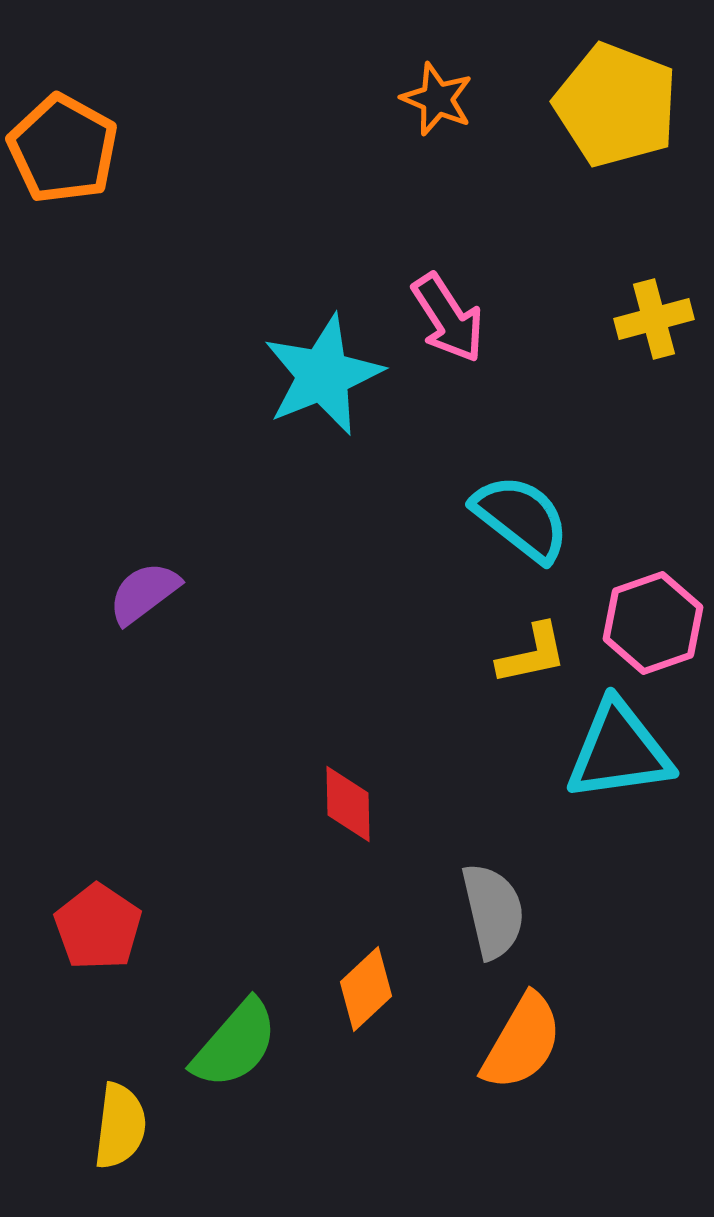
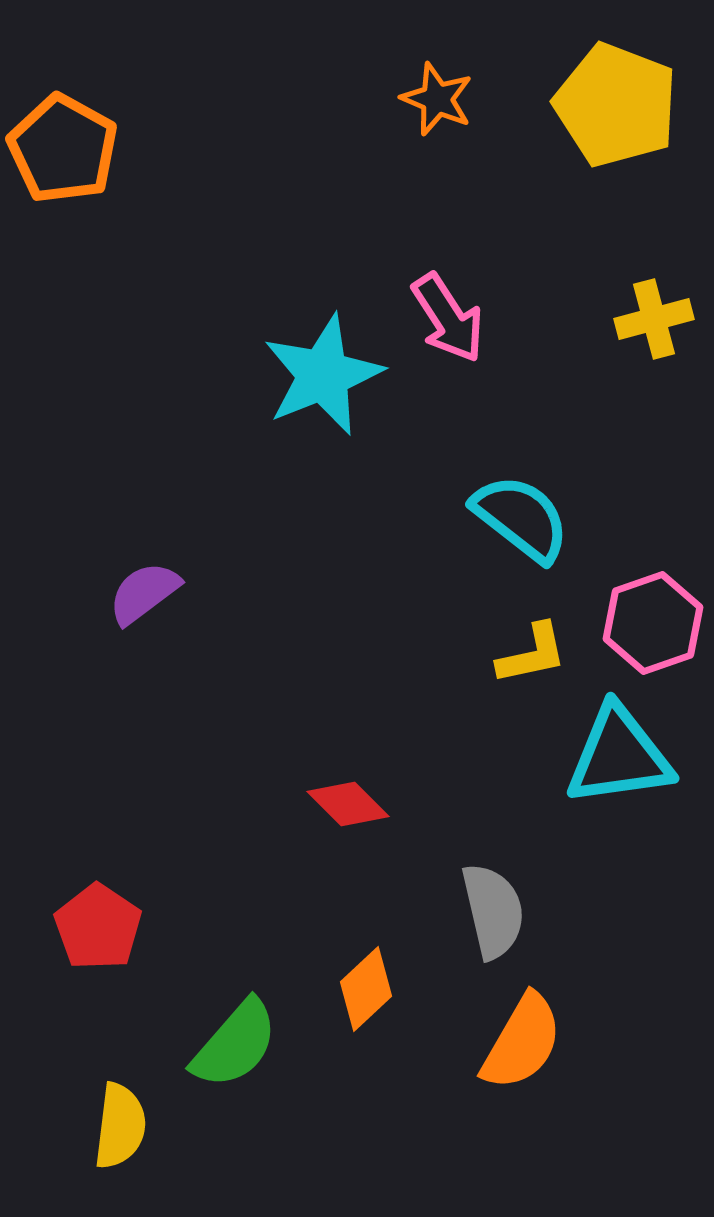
cyan triangle: moved 5 px down
red diamond: rotated 44 degrees counterclockwise
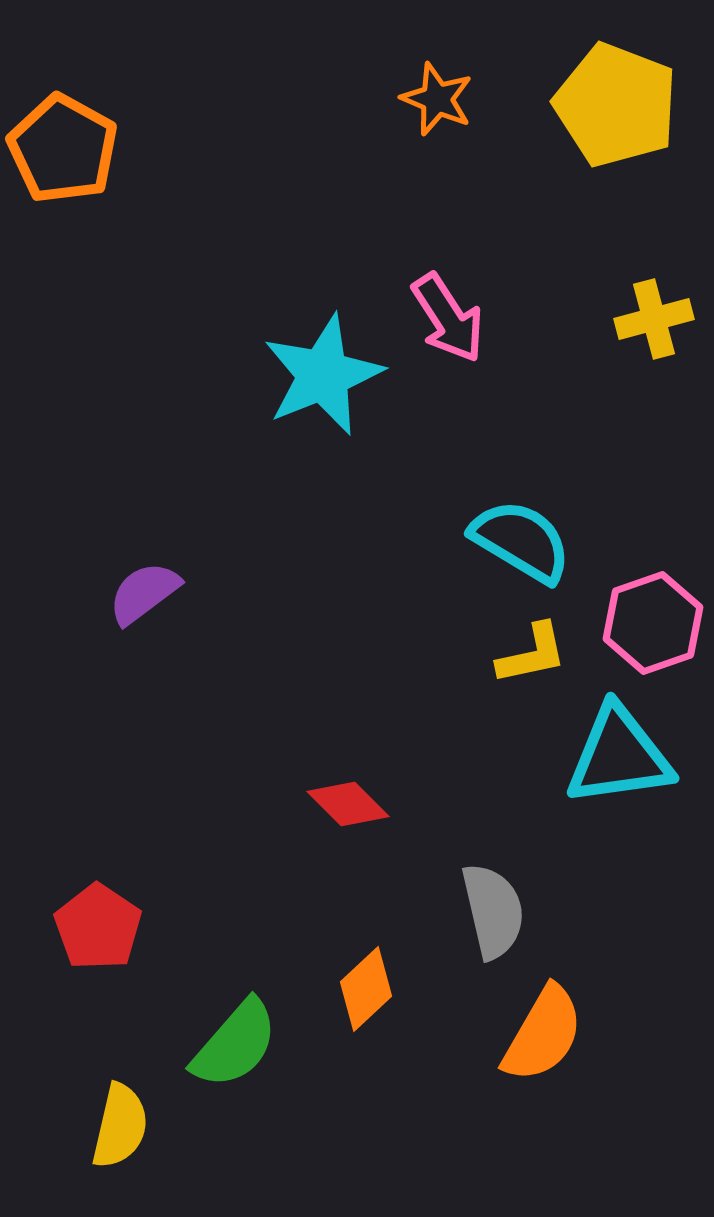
cyan semicircle: moved 23 px down; rotated 7 degrees counterclockwise
orange semicircle: moved 21 px right, 8 px up
yellow semicircle: rotated 6 degrees clockwise
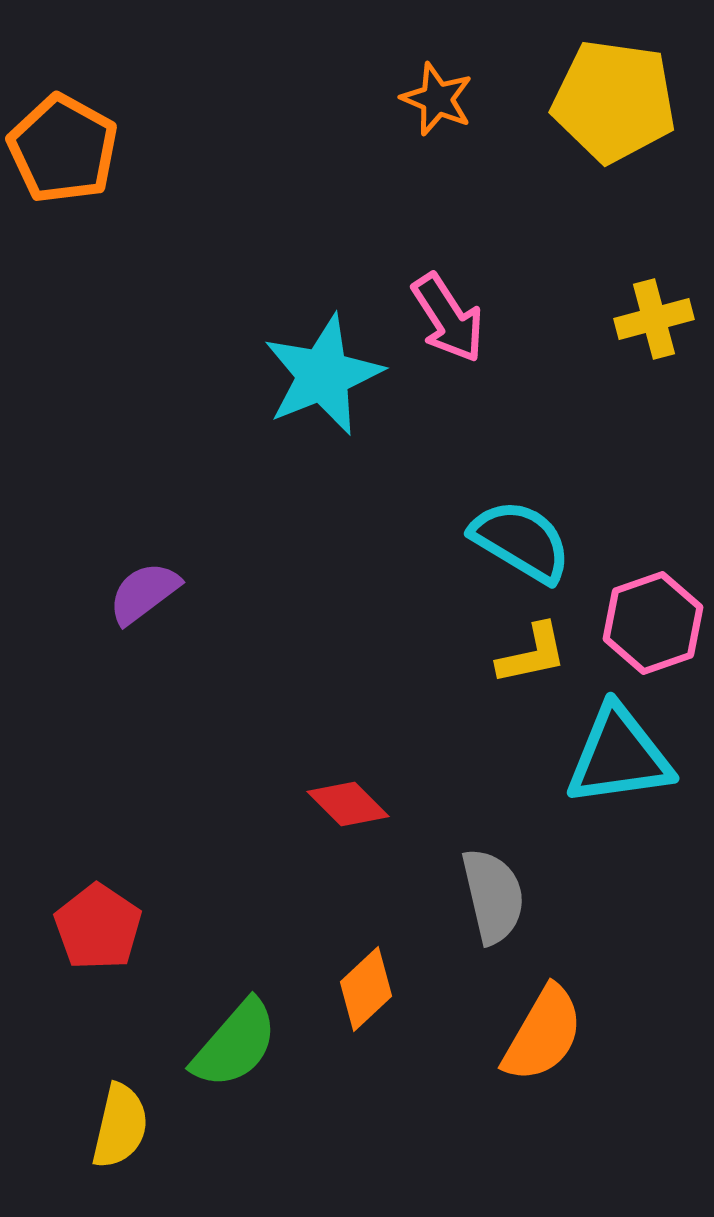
yellow pentagon: moved 2 px left, 4 px up; rotated 13 degrees counterclockwise
gray semicircle: moved 15 px up
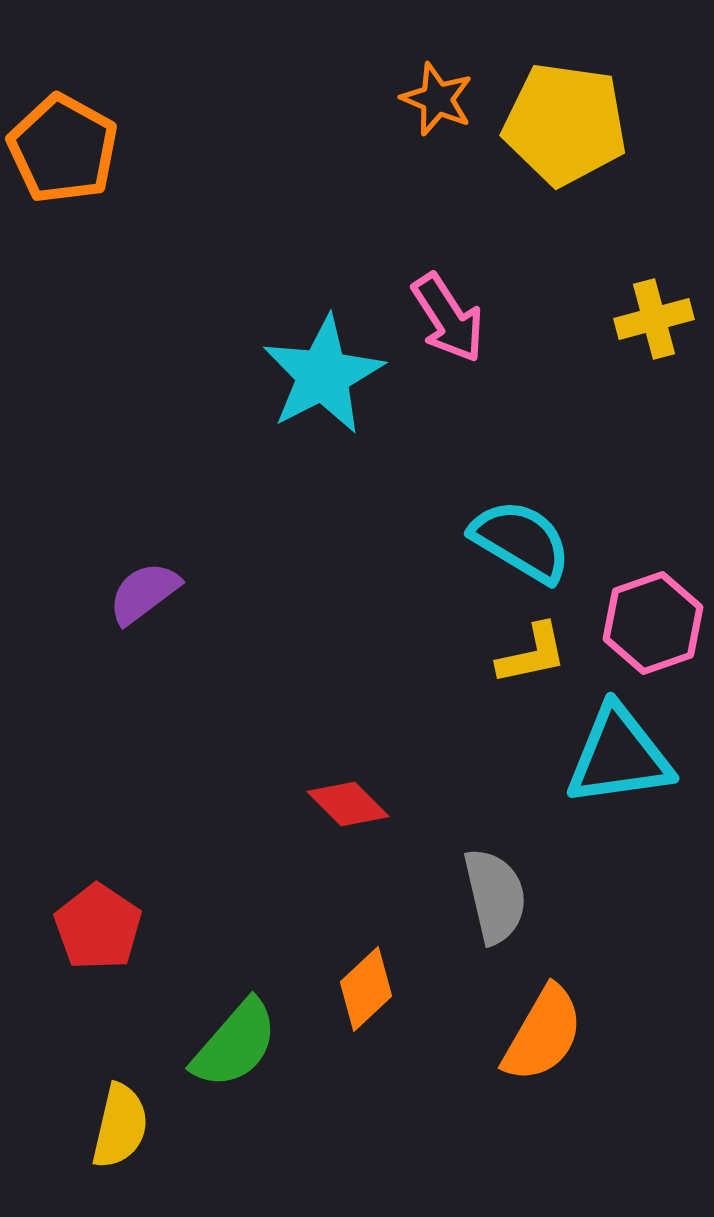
yellow pentagon: moved 49 px left, 23 px down
cyan star: rotated 5 degrees counterclockwise
gray semicircle: moved 2 px right
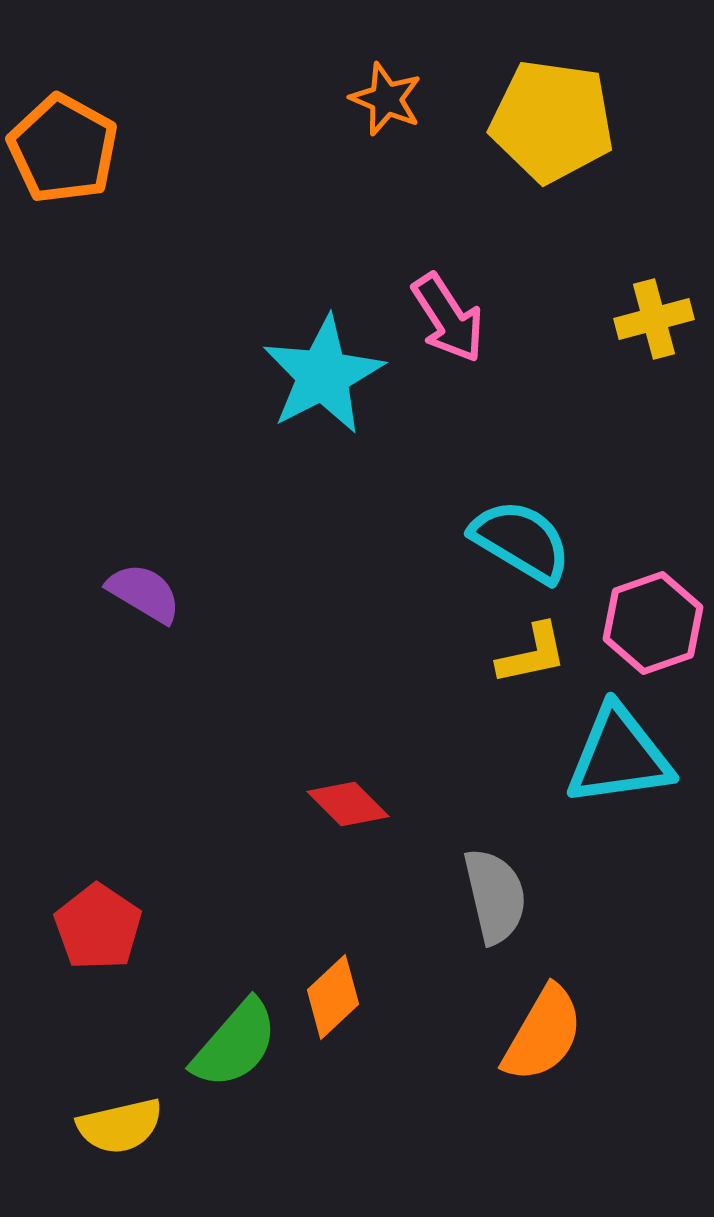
orange star: moved 51 px left
yellow pentagon: moved 13 px left, 3 px up
purple semicircle: rotated 68 degrees clockwise
orange diamond: moved 33 px left, 8 px down
yellow semicircle: rotated 64 degrees clockwise
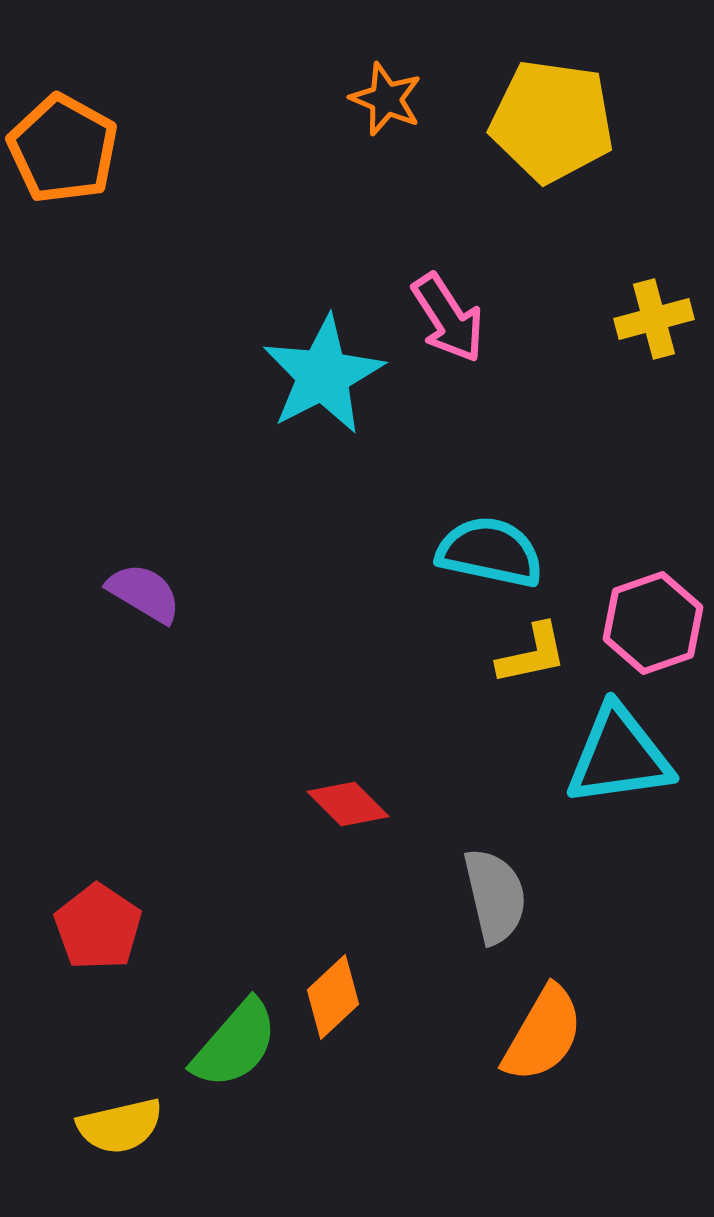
cyan semicircle: moved 31 px left, 11 px down; rotated 19 degrees counterclockwise
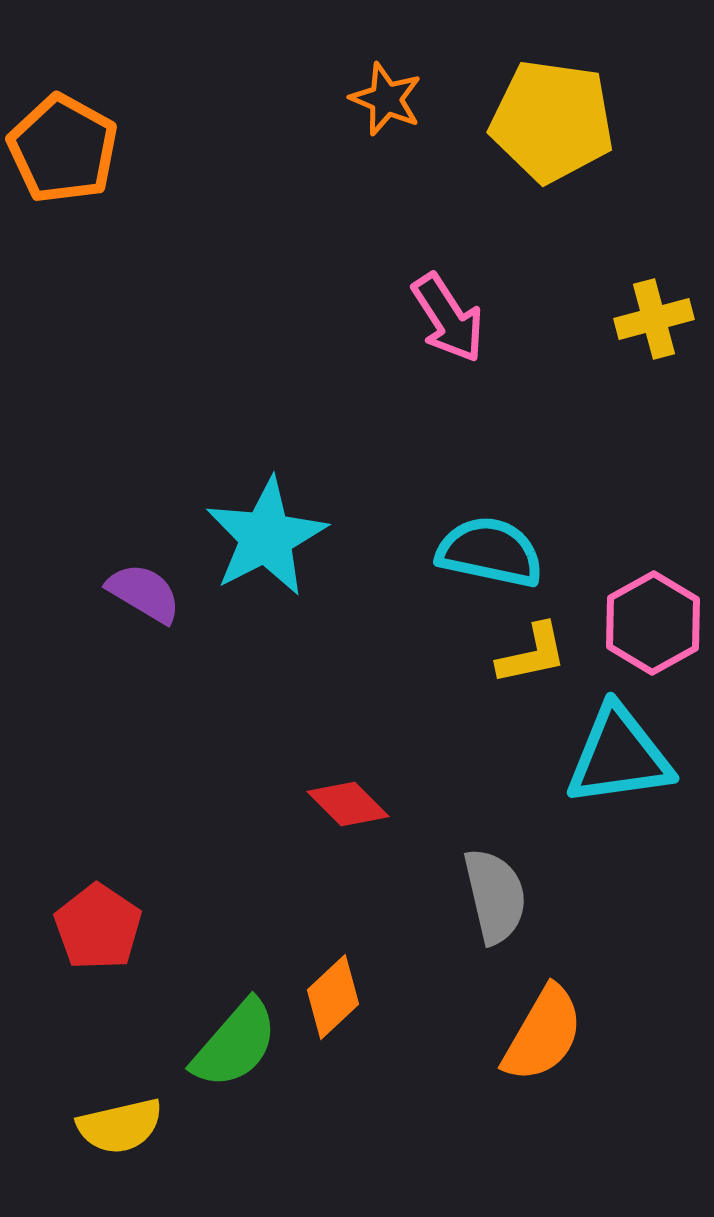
cyan star: moved 57 px left, 162 px down
pink hexagon: rotated 10 degrees counterclockwise
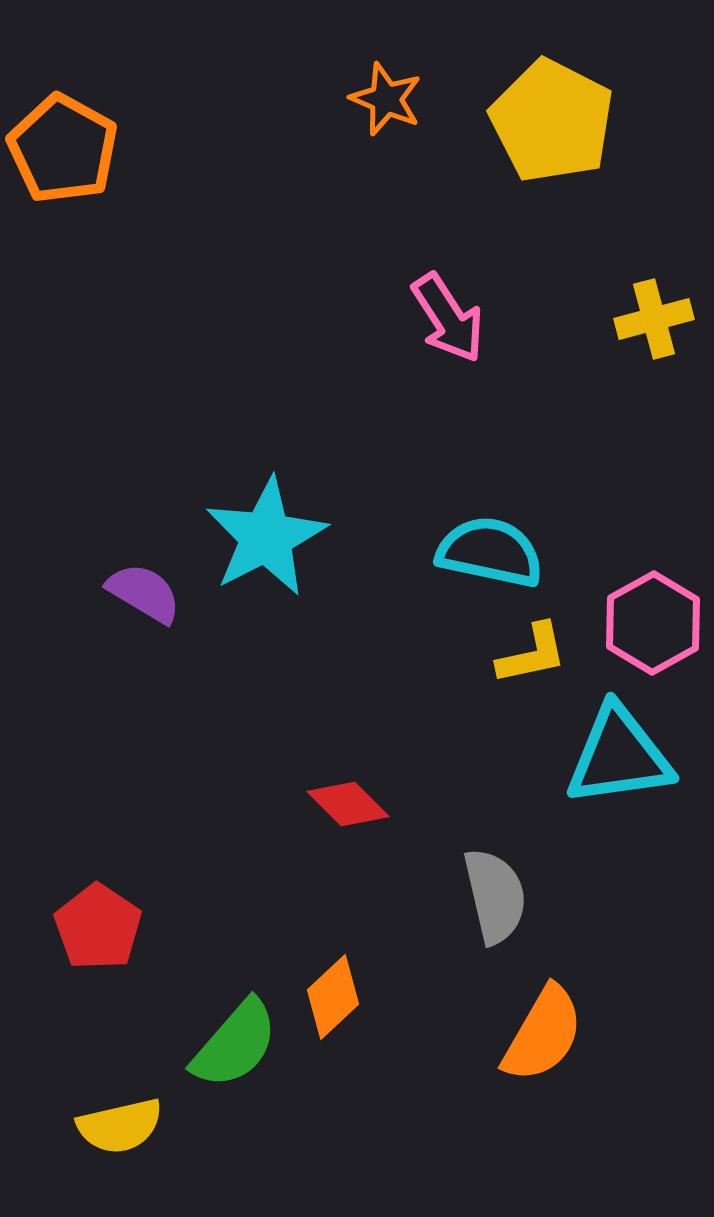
yellow pentagon: rotated 19 degrees clockwise
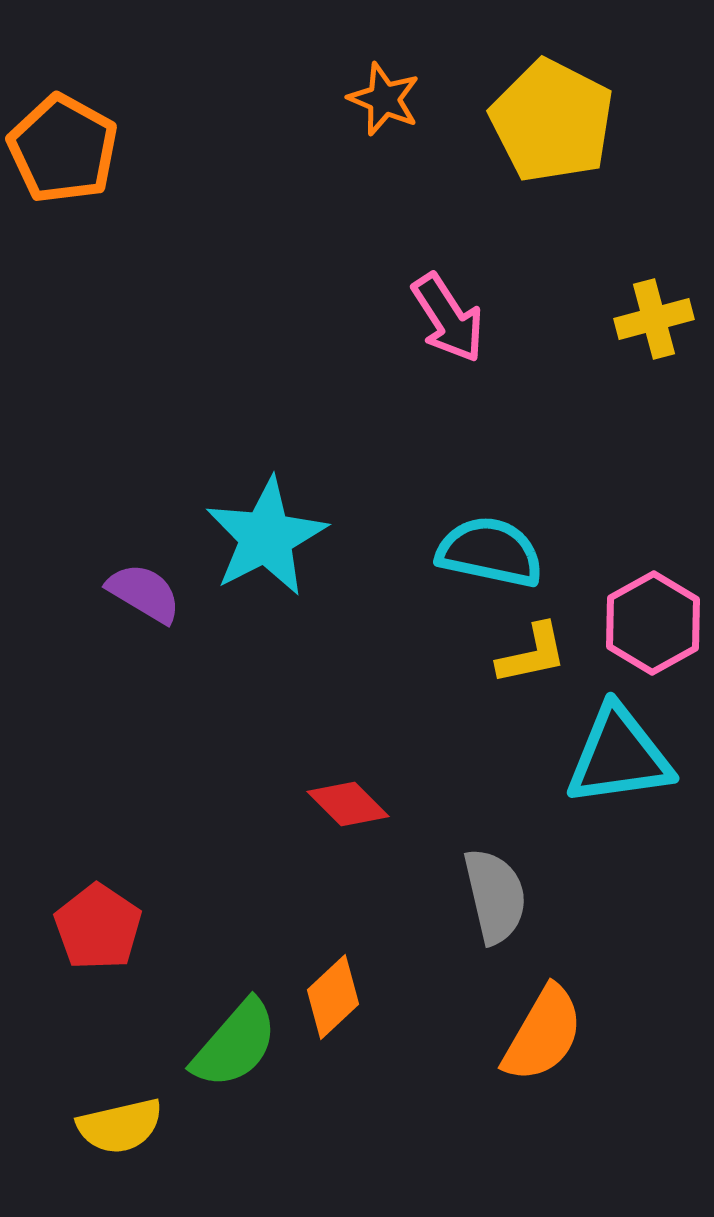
orange star: moved 2 px left
